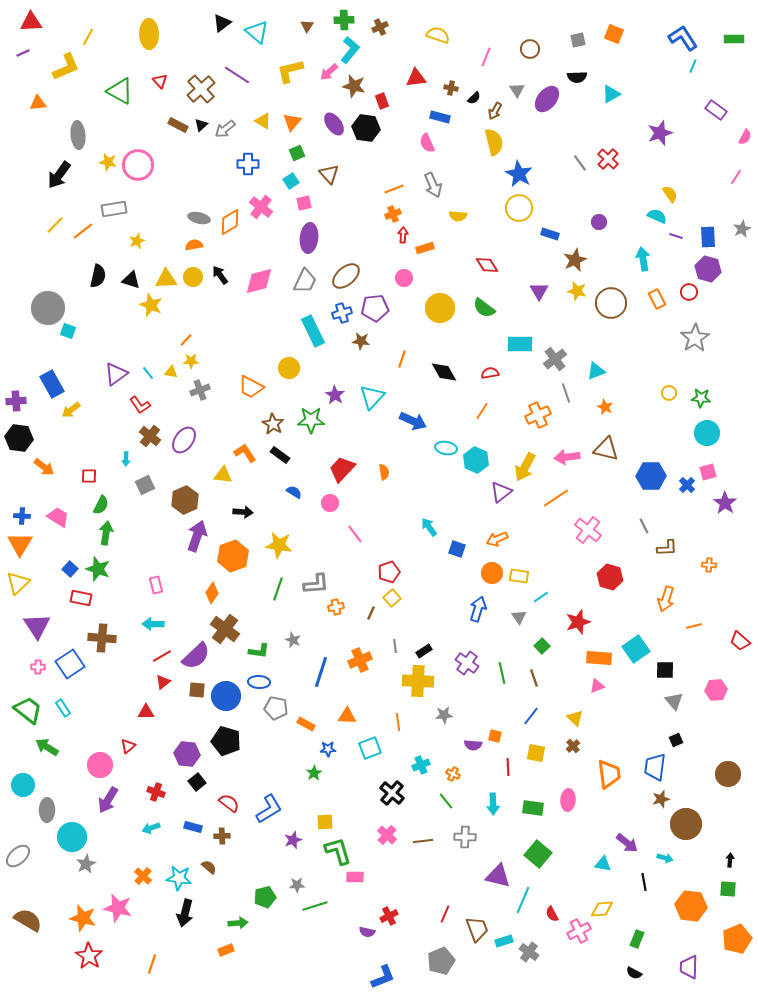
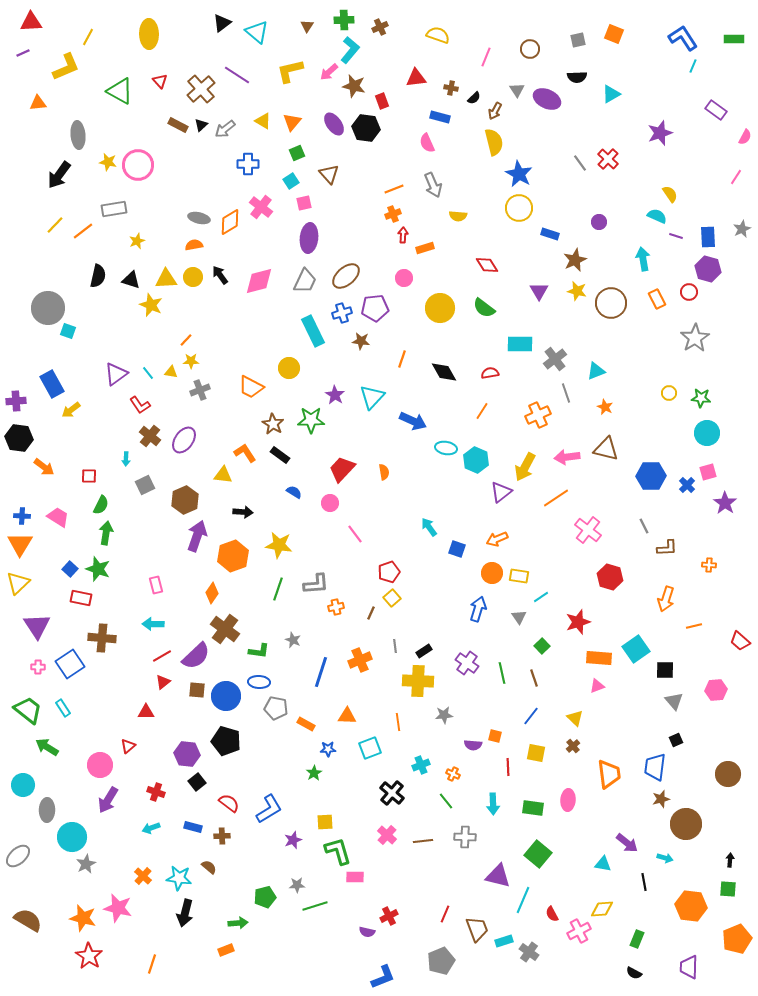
purple ellipse at (547, 99): rotated 76 degrees clockwise
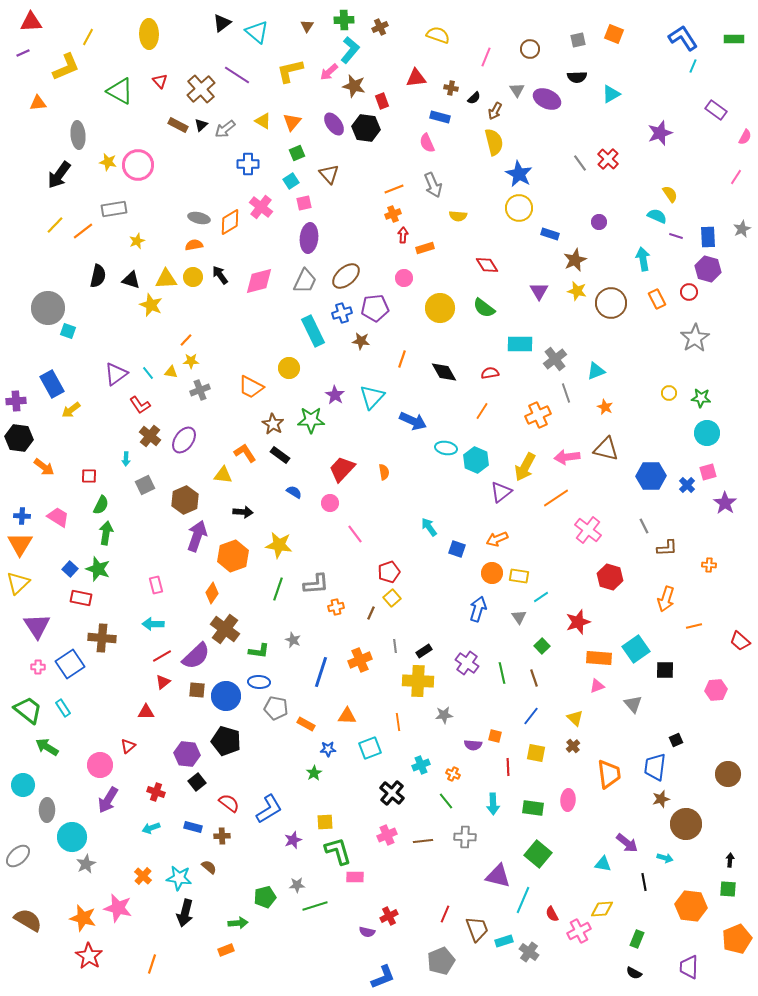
gray triangle at (674, 701): moved 41 px left, 3 px down
pink cross at (387, 835): rotated 24 degrees clockwise
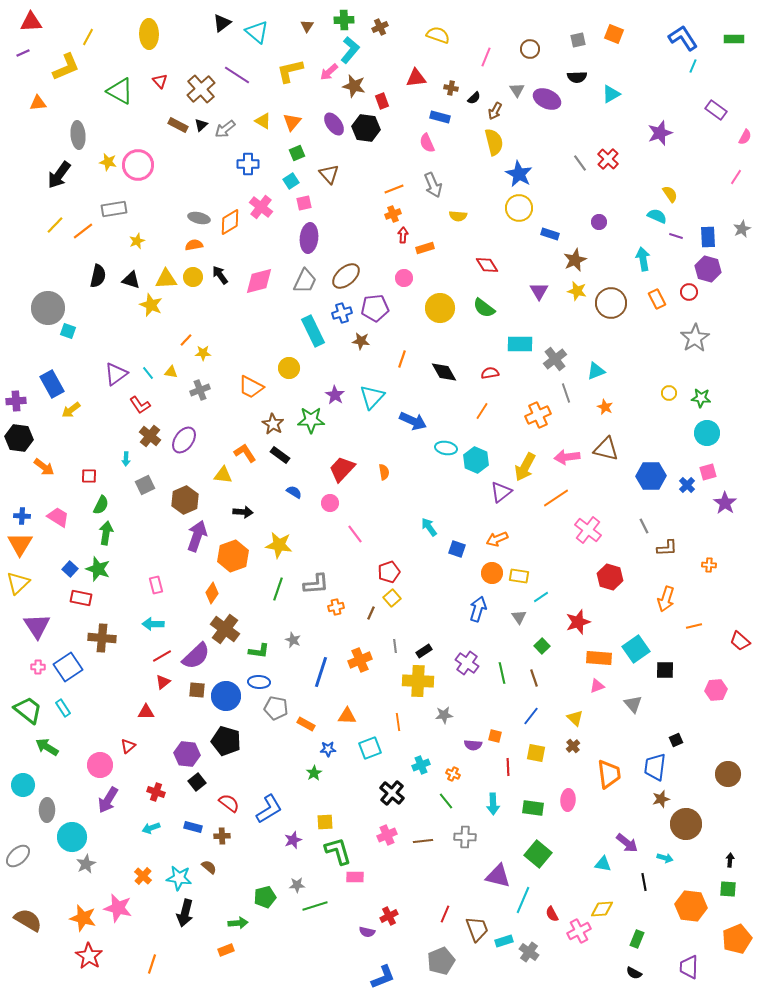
yellow star at (191, 361): moved 12 px right, 8 px up
blue square at (70, 664): moved 2 px left, 3 px down
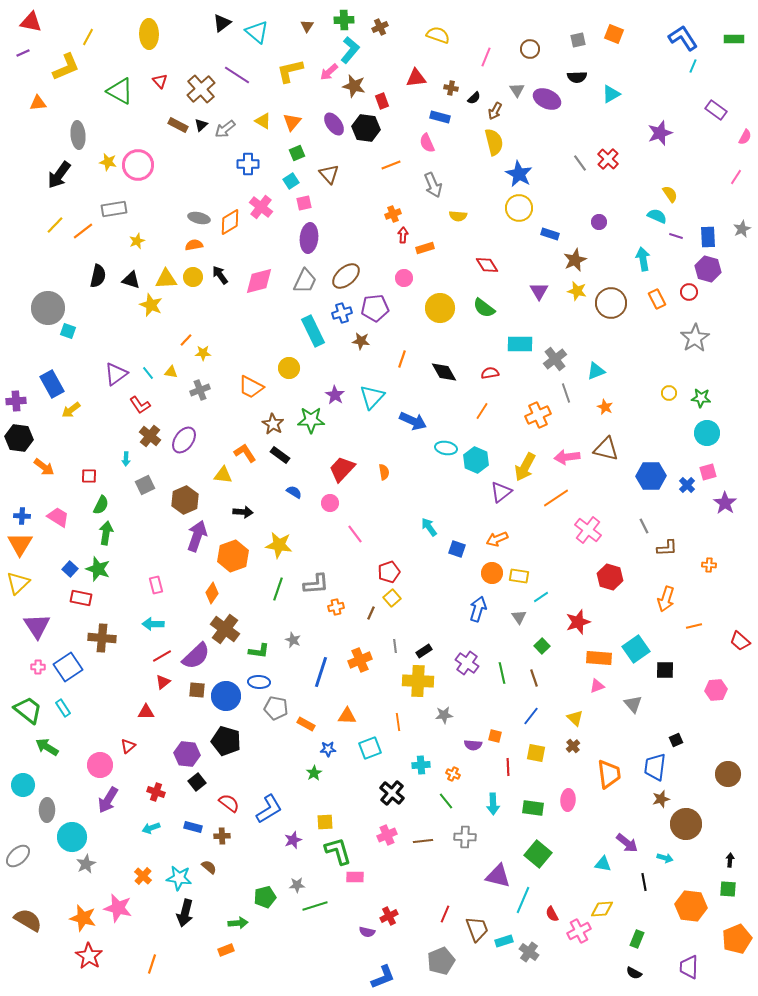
red triangle at (31, 22): rotated 15 degrees clockwise
orange line at (394, 189): moved 3 px left, 24 px up
cyan cross at (421, 765): rotated 18 degrees clockwise
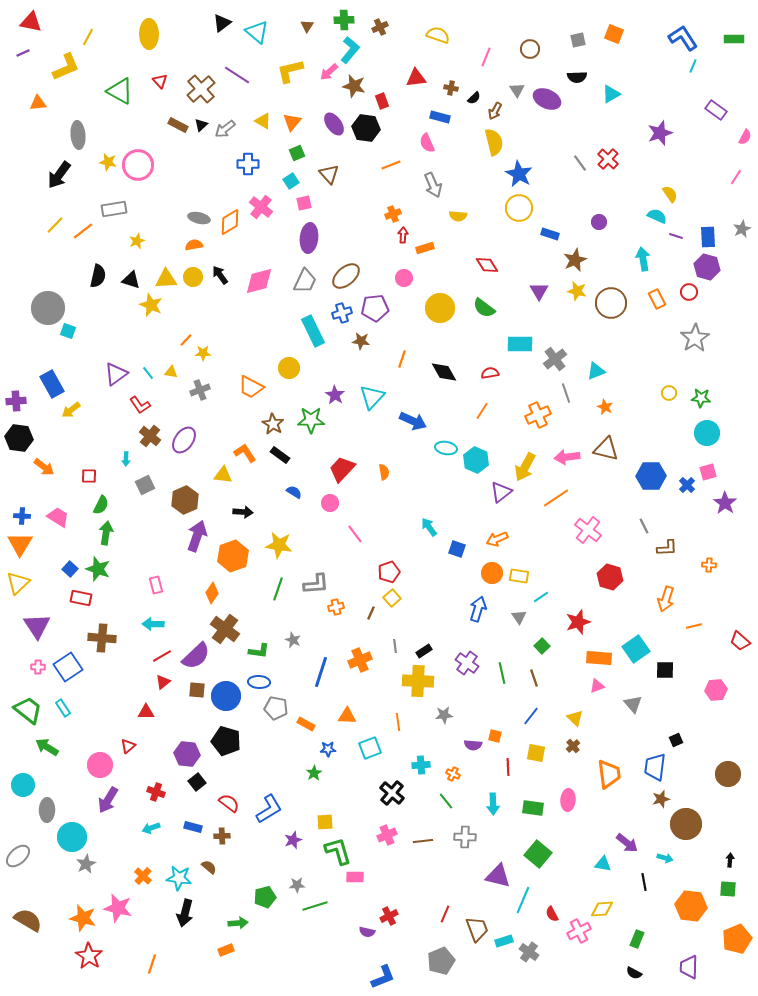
purple hexagon at (708, 269): moved 1 px left, 2 px up
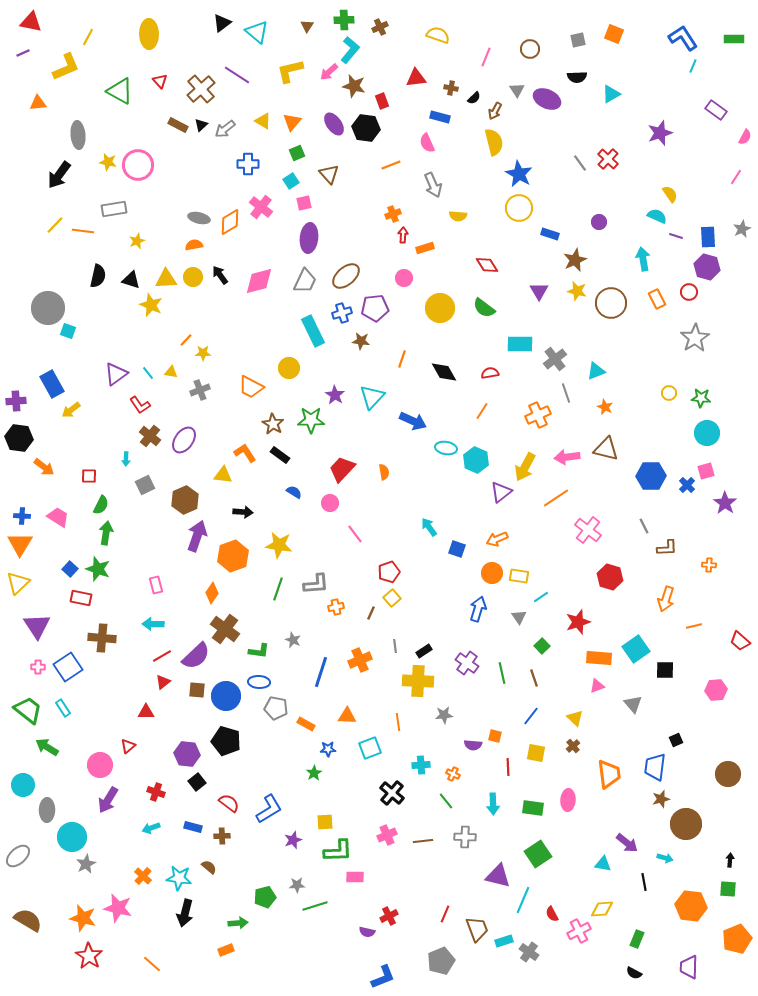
orange line at (83, 231): rotated 45 degrees clockwise
pink square at (708, 472): moved 2 px left, 1 px up
green L-shape at (338, 851): rotated 104 degrees clockwise
green square at (538, 854): rotated 16 degrees clockwise
orange line at (152, 964): rotated 66 degrees counterclockwise
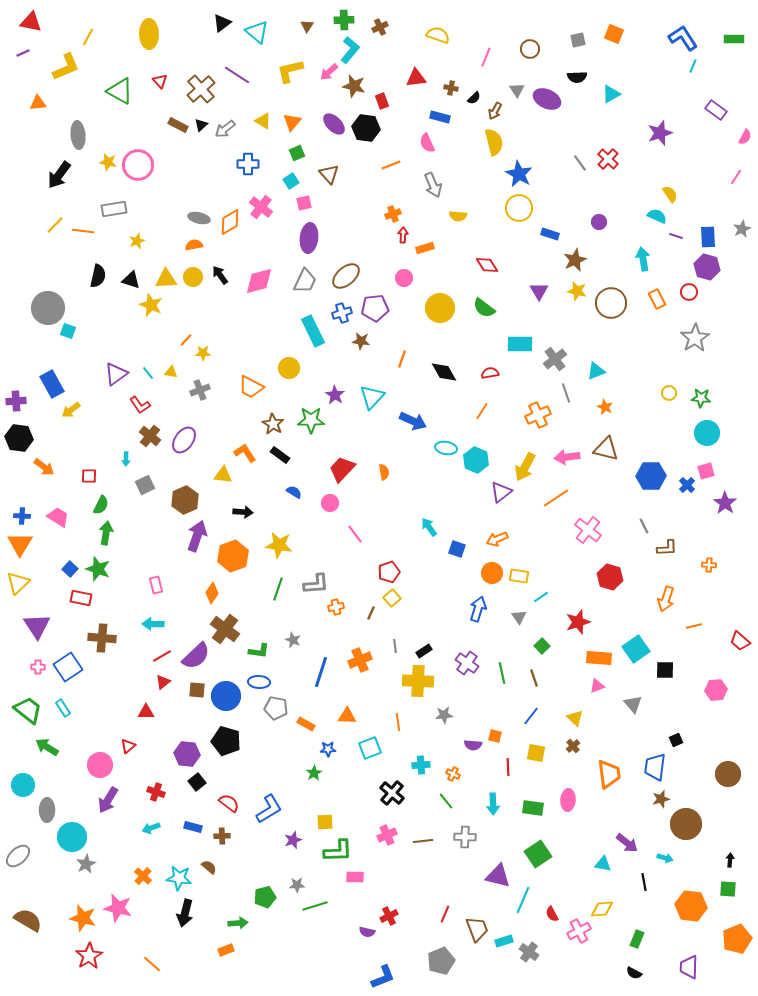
purple ellipse at (334, 124): rotated 10 degrees counterclockwise
red star at (89, 956): rotated 8 degrees clockwise
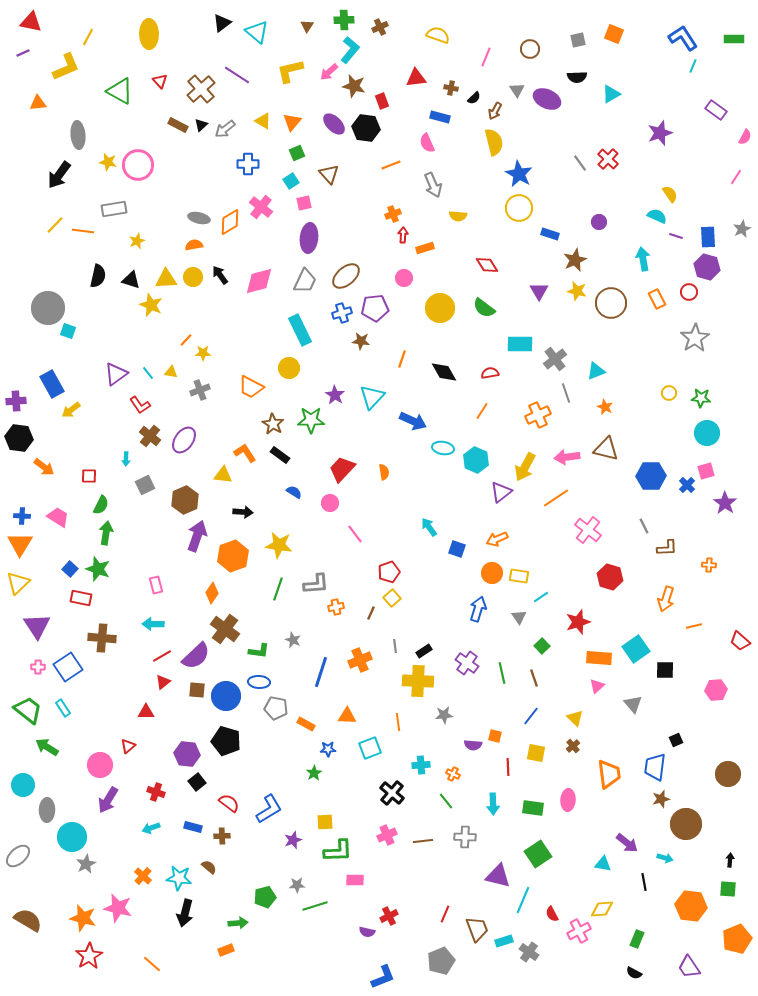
cyan rectangle at (313, 331): moved 13 px left, 1 px up
cyan ellipse at (446, 448): moved 3 px left
pink triangle at (597, 686): rotated 21 degrees counterclockwise
pink rectangle at (355, 877): moved 3 px down
purple trapezoid at (689, 967): rotated 35 degrees counterclockwise
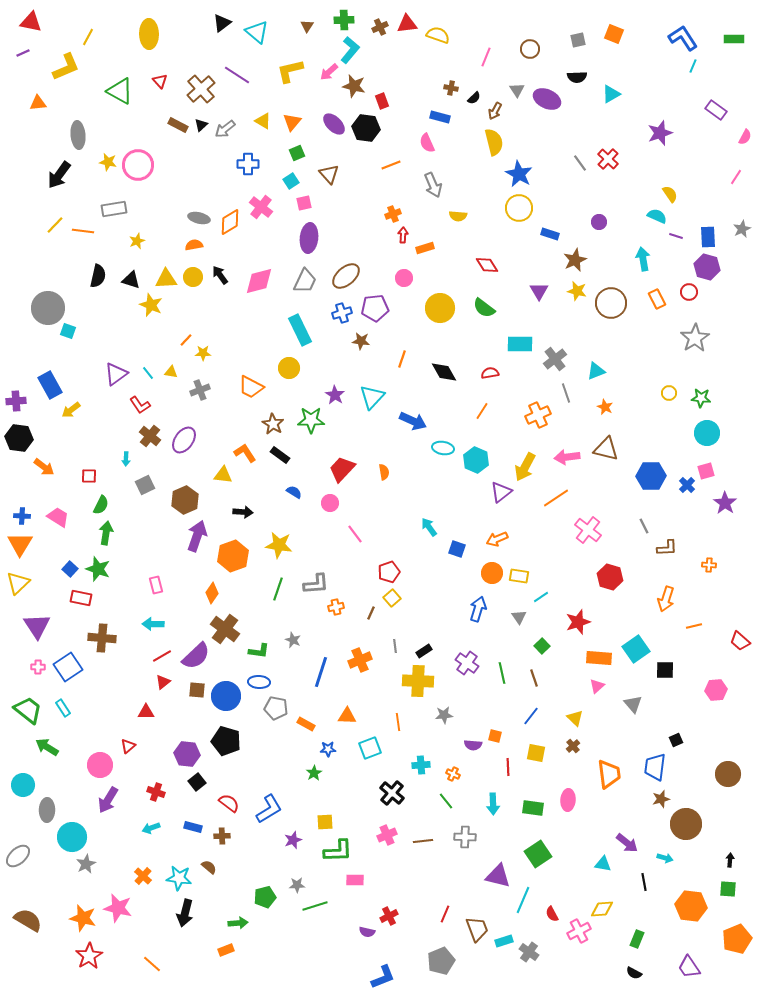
red triangle at (416, 78): moved 9 px left, 54 px up
blue rectangle at (52, 384): moved 2 px left, 1 px down
